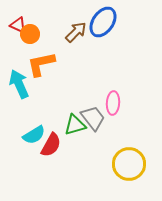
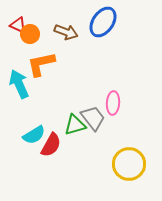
brown arrow: moved 10 px left; rotated 65 degrees clockwise
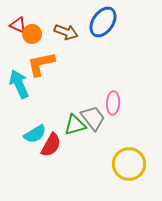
orange circle: moved 2 px right
cyan semicircle: moved 1 px right, 1 px up
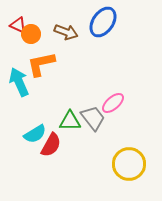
orange circle: moved 1 px left
cyan arrow: moved 2 px up
pink ellipse: rotated 45 degrees clockwise
green triangle: moved 5 px left, 4 px up; rotated 15 degrees clockwise
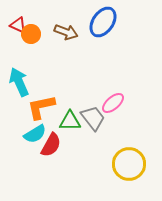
orange L-shape: moved 43 px down
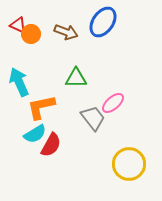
green triangle: moved 6 px right, 43 px up
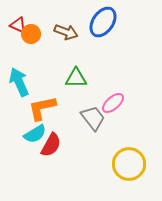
orange L-shape: moved 1 px right, 1 px down
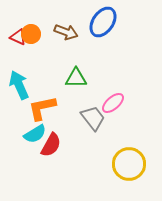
red triangle: moved 12 px down
cyan arrow: moved 3 px down
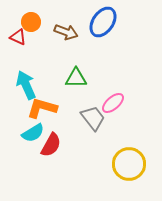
orange circle: moved 12 px up
cyan arrow: moved 7 px right
orange L-shape: rotated 28 degrees clockwise
cyan semicircle: moved 2 px left, 1 px up
